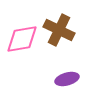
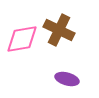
purple ellipse: rotated 30 degrees clockwise
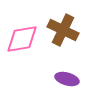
brown cross: moved 4 px right
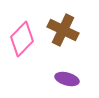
pink diamond: rotated 36 degrees counterclockwise
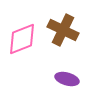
pink diamond: rotated 24 degrees clockwise
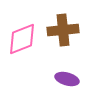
brown cross: rotated 32 degrees counterclockwise
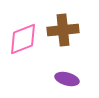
pink diamond: moved 1 px right
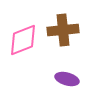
pink diamond: moved 1 px down
